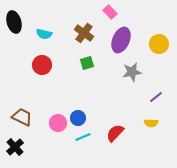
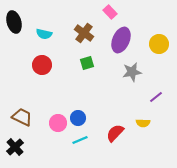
yellow semicircle: moved 8 px left
cyan line: moved 3 px left, 3 px down
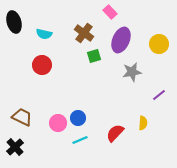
green square: moved 7 px right, 7 px up
purple line: moved 3 px right, 2 px up
yellow semicircle: rotated 88 degrees counterclockwise
